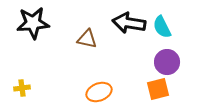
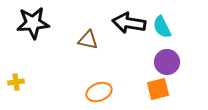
brown triangle: moved 1 px right, 1 px down
yellow cross: moved 6 px left, 6 px up
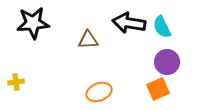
brown triangle: rotated 15 degrees counterclockwise
orange square: rotated 10 degrees counterclockwise
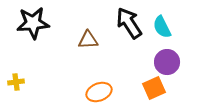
black arrow: rotated 48 degrees clockwise
orange square: moved 4 px left, 1 px up
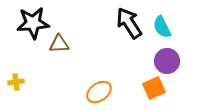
brown triangle: moved 29 px left, 4 px down
purple circle: moved 1 px up
orange ellipse: rotated 15 degrees counterclockwise
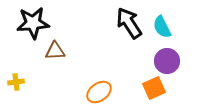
brown triangle: moved 4 px left, 7 px down
